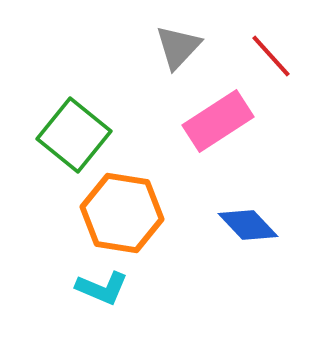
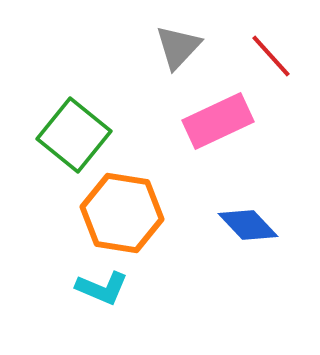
pink rectangle: rotated 8 degrees clockwise
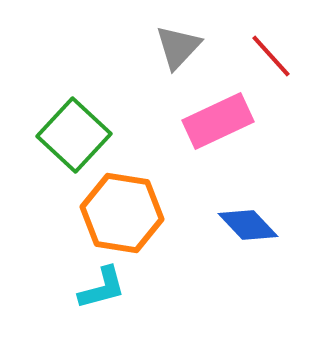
green square: rotated 4 degrees clockwise
cyan L-shape: rotated 38 degrees counterclockwise
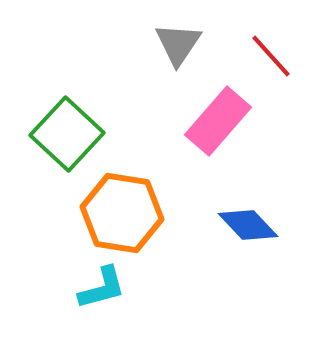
gray triangle: moved 3 px up; rotated 9 degrees counterclockwise
pink rectangle: rotated 24 degrees counterclockwise
green square: moved 7 px left, 1 px up
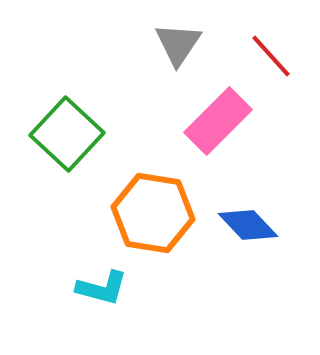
pink rectangle: rotated 4 degrees clockwise
orange hexagon: moved 31 px right
cyan L-shape: rotated 30 degrees clockwise
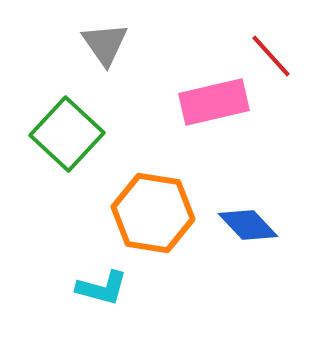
gray triangle: moved 73 px left; rotated 9 degrees counterclockwise
pink rectangle: moved 4 px left, 19 px up; rotated 32 degrees clockwise
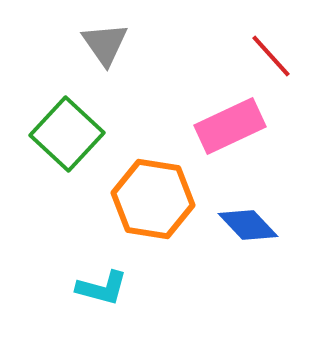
pink rectangle: moved 16 px right, 24 px down; rotated 12 degrees counterclockwise
orange hexagon: moved 14 px up
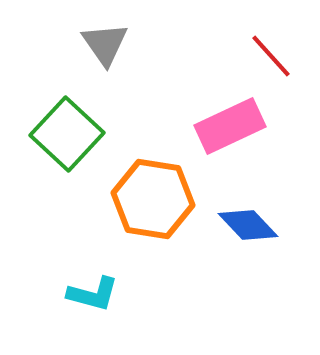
cyan L-shape: moved 9 px left, 6 px down
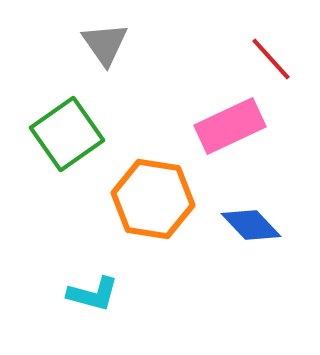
red line: moved 3 px down
green square: rotated 12 degrees clockwise
blue diamond: moved 3 px right
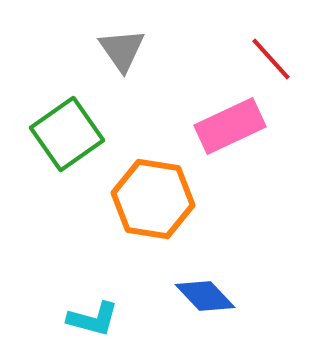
gray triangle: moved 17 px right, 6 px down
blue diamond: moved 46 px left, 71 px down
cyan L-shape: moved 25 px down
